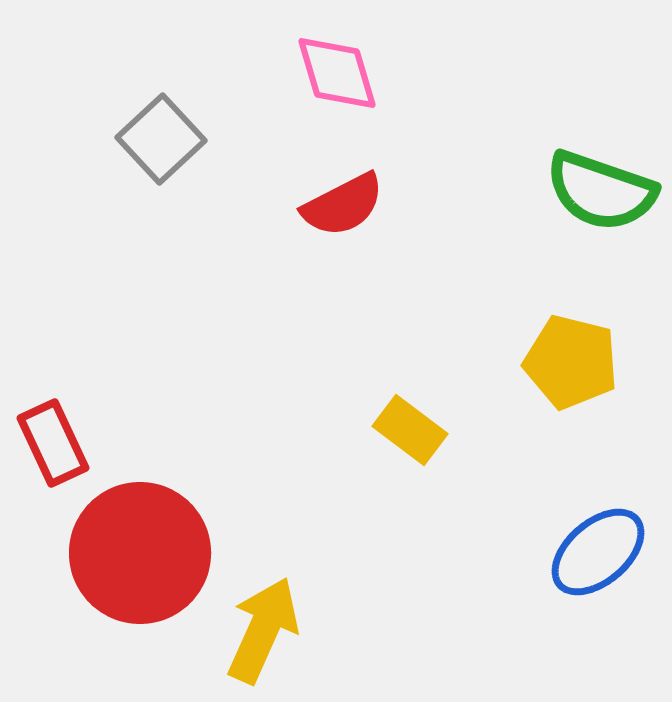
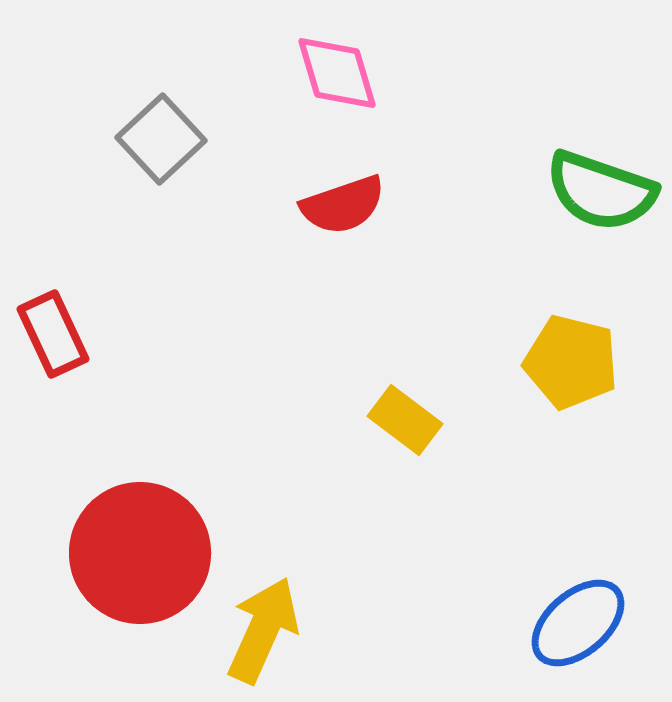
red semicircle: rotated 8 degrees clockwise
yellow rectangle: moved 5 px left, 10 px up
red rectangle: moved 109 px up
blue ellipse: moved 20 px left, 71 px down
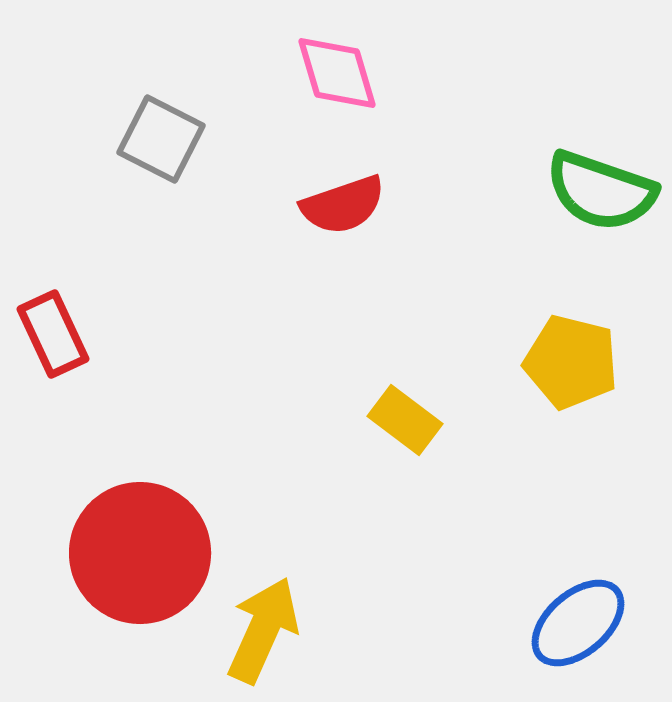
gray square: rotated 20 degrees counterclockwise
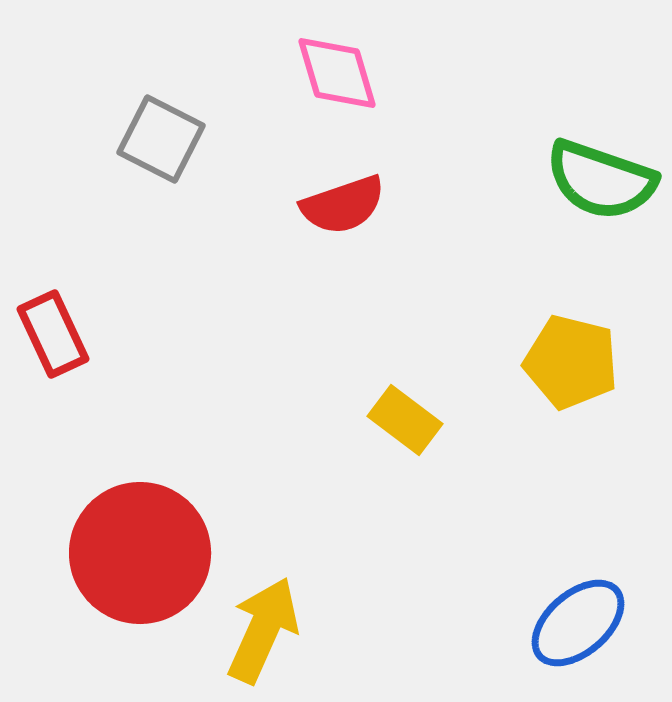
green semicircle: moved 11 px up
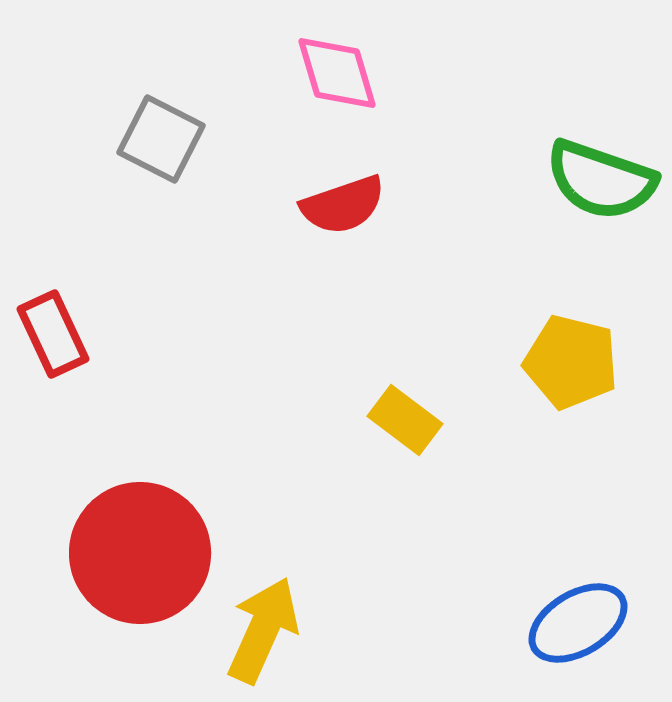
blue ellipse: rotated 10 degrees clockwise
